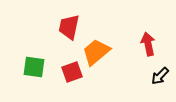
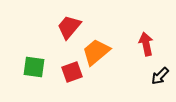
red trapezoid: rotated 28 degrees clockwise
red arrow: moved 2 px left
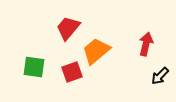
red trapezoid: moved 1 px left, 1 px down
red arrow: rotated 25 degrees clockwise
orange trapezoid: moved 1 px up
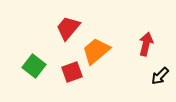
green square: moved 1 px up; rotated 30 degrees clockwise
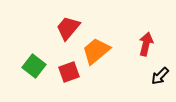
red square: moved 3 px left
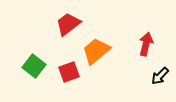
red trapezoid: moved 4 px up; rotated 12 degrees clockwise
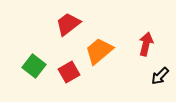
orange trapezoid: moved 3 px right
red square: rotated 10 degrees counterclockwise
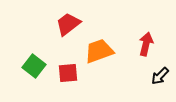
orange trapezoid: rotated 20 degrees clockwise
red square: moved 1 px left, 1 px down; rotated 25 degrees clockwise
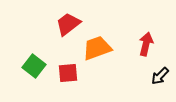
orange trapezoid: moved 2 px left, 3 px up
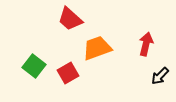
red trapezoid: moved 2 px right, 5 px up; rotated 100 degrees counterclockwise
red square: rotated 25 degrees counterclockwise
